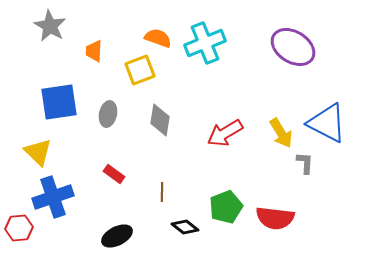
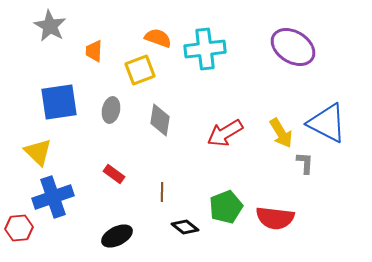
cyan cross: moved 6 px down; rotated 15 degrees clockwise
gray ellipse: moved 3 px right, 4 px up
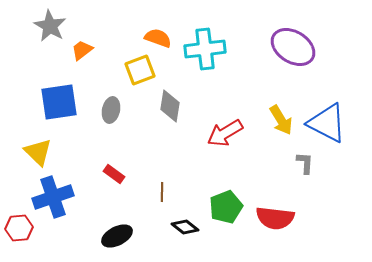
orange trapezoid: moved 12 px left, 1 px up; rotated 50 degrees clockwise
gray diamond: moved 10 px right, 14 px up
yellow arrow: moved 13 px up
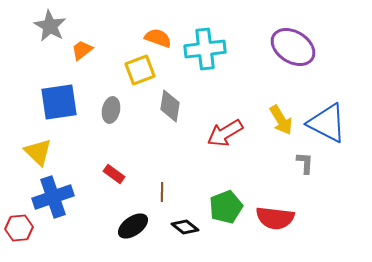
black ellipse: moved 16 px right, 10 px up; rotated 8 degrees counterclockwise
